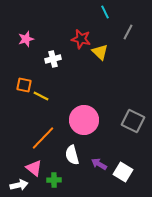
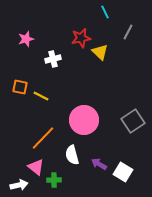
red star: moved 1 px up; rotated 24 degrees counterclockwise
orange square: moved 4 px left, 2 px down
gray square: rotated 30 degrees clockwise
pink triangle: moved 2 px right, 1 px up
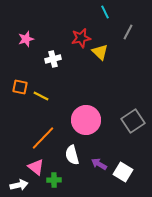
pink circle: moved 2 px right
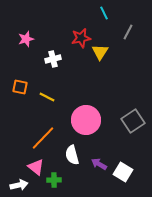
cyan line: moved 1 px left, 1 px down
yellow triangle: rotated 18 degrees clockwise
yellow line: moved 6 px right, 1 px down
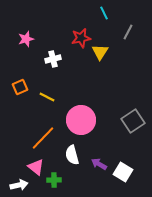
orange square: rotated 35 degrees counterclockwise
pink circle: moved 5 px left
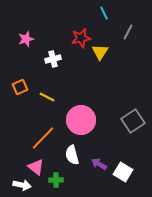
green cross: moved 2 px right
white arrow: moved 3 px right; rotated 24 degrees clockwise
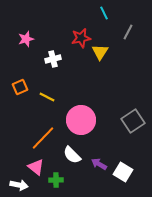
white semicircle: rotated 30 degrees counterclockwise
white arrow: moved 3 px left
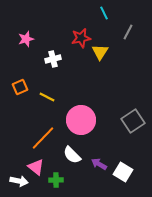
white arrow: moved 4 px up
